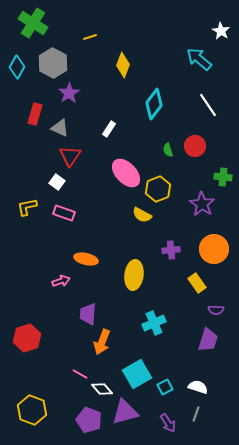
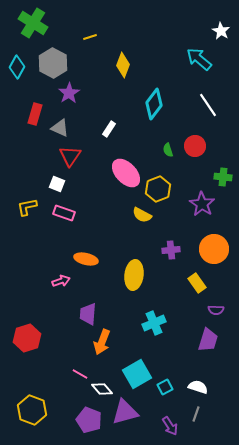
white square at (57, 182): moved 2 px down; rotated 14 degrees counterclockwise
purple arrow at (168, 423): moved 2 px right, 3 px down
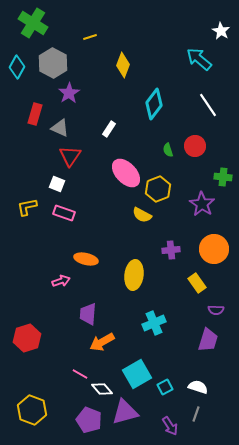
orange arrow at (102, 342): rotated 40 degrees clockwise
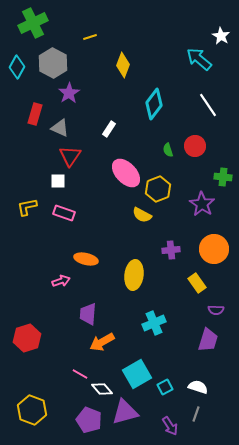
green cross at (33, 23): rotated 32 degrees clockwise
white star at (221, 31): moved 5 px down
white square at (57, 184): moved 1 px right, 3 px up; rotated 21 degrees counterclockwise
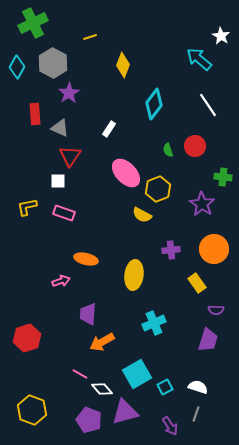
red rectangle at (35, 114): rotated 20 degrees counterclockwise
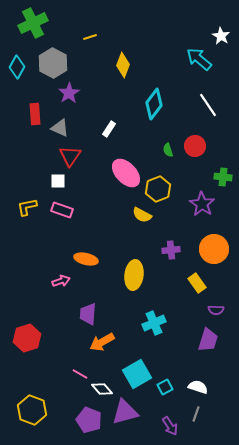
pink rectangle at (64, 213): moved 2 px left, 3 px up
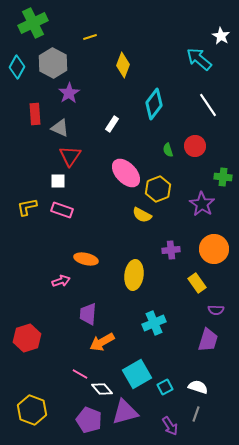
white rectangle at (109, 129): moved 3 px right, 5 px up
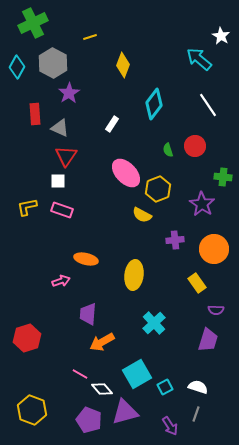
red triangle at (70, 156): moved 4 px left
purple cross at (171, 250): moved 4 px right, 10 px up
cyan cross at (154, 323): rotated 20 degrees counterclockwise
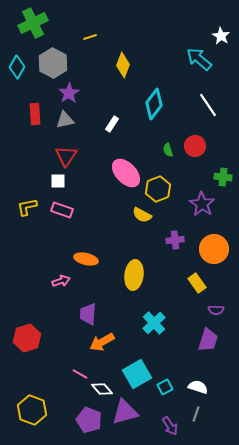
gray triangle at (60, 128): moved 5 px right, 8 px up; rotated 36 degrees counterclockwise
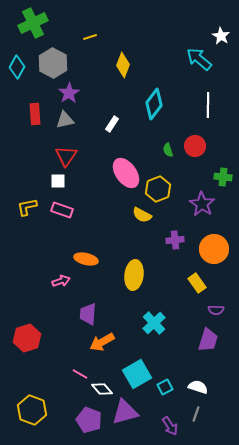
white line at (208, 105): rotated 35 degrees clockwise
pink ellipse at (126, 173): rotated 8 degrees clockwise
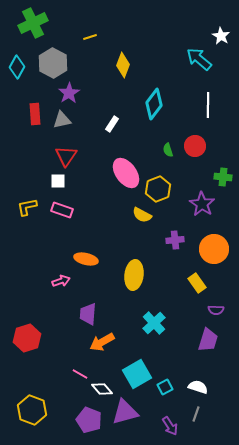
gray triangle at (65, 120): moved 3 px left
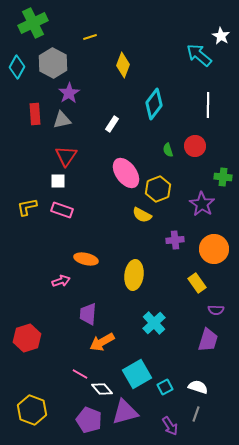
cyan arrow at (199, 59): moved 4 px up
